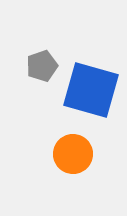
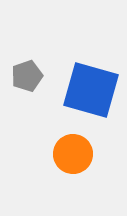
gray pentagon: moved 15 px left, 10 px down
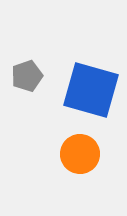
orange circle: moved 7 px right
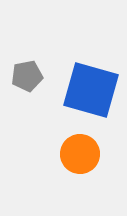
gray pentagon: rotated 8 degrees clockwise
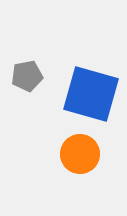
blue square: moved 4 px down
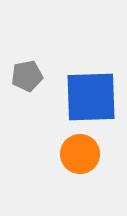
blue square: moved 3 px down; rotated 18 degrees counterclockwise
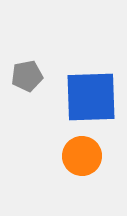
orange circle: moved 2 px right, 2 px down
